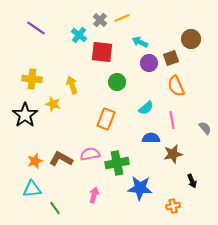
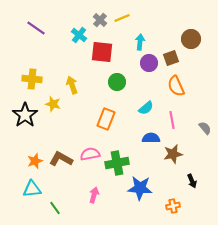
cyan arrow: rotated 70 degrees clockwise
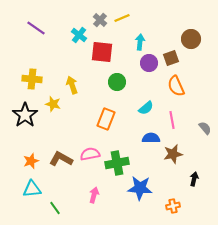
orange star: moved 4 px left
black arrow: moved 2 px right, 2 px up; rotated 144 degrees counterclockwise
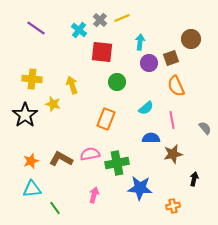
cyan cross: moved 5 px up
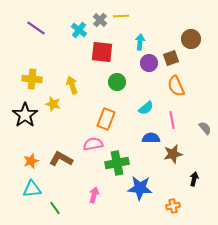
yellow line: moved 1 px left, 2 px up; rotated 21 degrees clockwise
pink semicircle: moved 3 px right, 10 px up
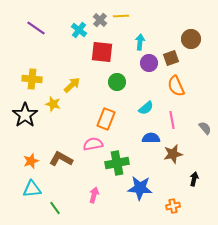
yellow arrow: rotated 66 degrees clockwise
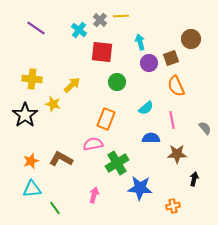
cyan arrow: rotated 21 degrees counterclockwise
brown star: moved 4 px right; rotated 12 degrees clockwise
green cross: rotated 20 degrees counterclockwise
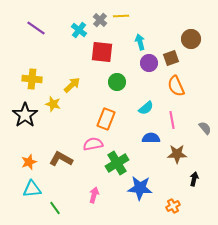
orange star: moved 2 px left, 1 px down
orange cross: rotated 16 degrees counterclockwise
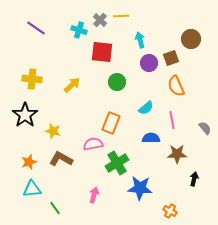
cyan cross: rotated 21 degrees counterclockwise
cyan arrow: moved 2 px up
yellow star: moved 27 px down
orange rectangle: moved 5 px right, 4 px down
orange cross: moved 3 px left, 5 px down; rotated 32 degrees counterclockwise
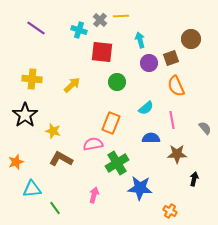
orange star: moved 13 px left
